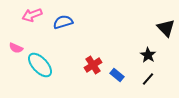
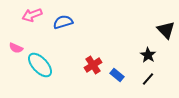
black triangle: moved 2 px down
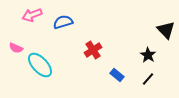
red cross: moved 15 px up
